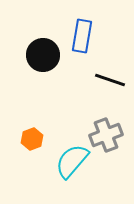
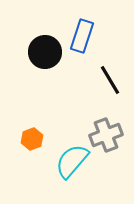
blue rectangle: rotated 8 degrees clockwise
black circle: moved 2 px right, 3 px up
black line: rotated 40 degrees clockwise
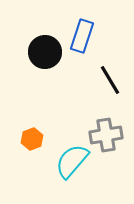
gray cross: rotated 12 degrees clockwise
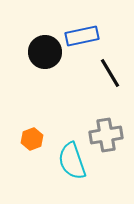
blue rectangle: rotated 60 degrees clockwise
black line: moved 7 px up
cyan semicircle: rotated 60 degrees counterclockwise
